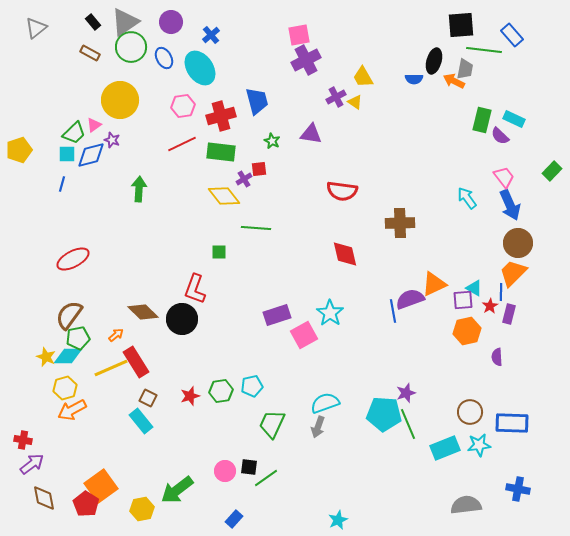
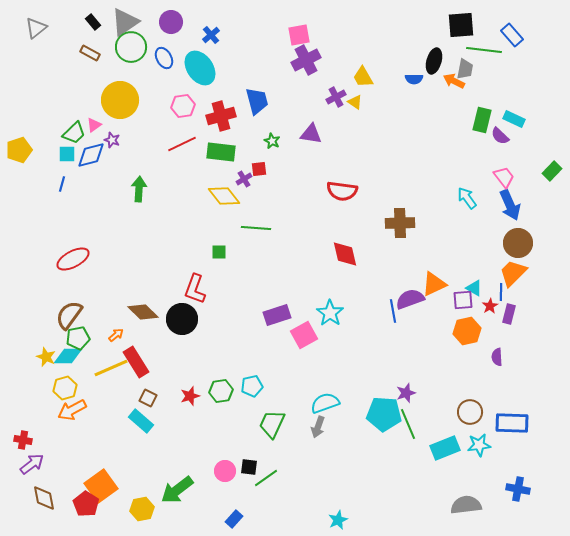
cyan rectangle at (141, 421): rotated 10 degrees counterclockwise
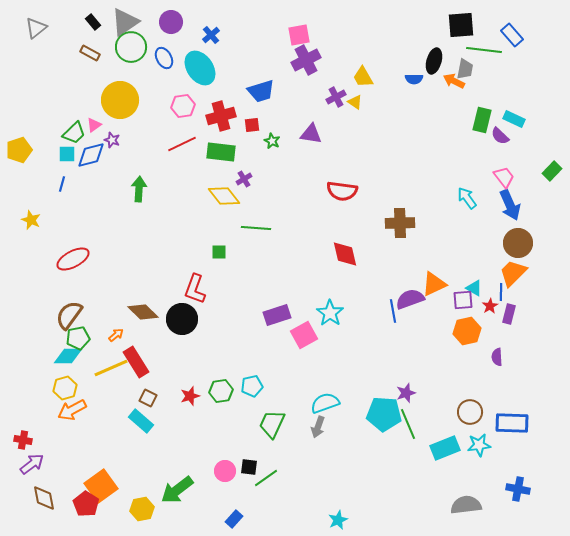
blue trapezoid at (257, 101): moved 4 px right, 10 px up; rotated 88 degrees clockwise
red square at (259, 169): moved 7 px left, 44 px up
yellow star at (46, 357): moved 15 px left, 137 px up
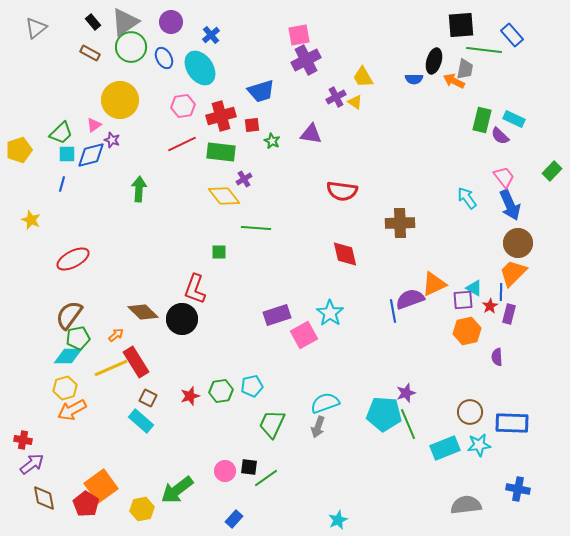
green trapezoid at (74, 133): moved 13 px left
